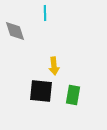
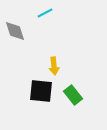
cyan line: rotated 63 degrees clockwise
green rectangle: rotated 48 degrees counterclockwise
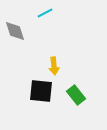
green rectangle: moved 3 px right
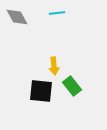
cyan line: moved 12 px right; rotated 21 degrees clockwise
gray diamond: moved 2 px right, 14 px up; rotated 10 degrees counterclockwise
green rectangle: moved 4 px left, 9 px up
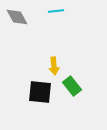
cyan line: moved 1 px left, 2 px up
black square: moved 1 px left, 1 px down
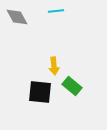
green rectangle: rotated 12 degrees counterclockwise
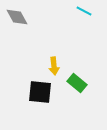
cyan line: moved 28 px right; rotated 35 degrees clockwise
green rectangle: moved 5 px right, 3 px up
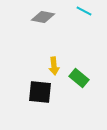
gray diamond: moved 26 px right; rotated 50 degrees counterclockwise
green rectangle: moved 2 px right, 5 px up
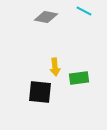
gray diamond: moved 3 px right
yellow arrow: moved 1 px right, 1 px down
green rectangle: rotated 48 degrees counterclockwise
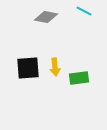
black square: moved 12 px left, 24 px up; rotated 10 degrees counterclockwise
